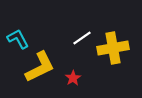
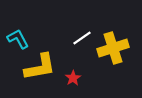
yellow cross: rotated 8 degrees counterclockwise
yellow L-shape: rotated 16 degrees clockwise
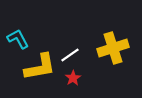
white line: moved 12 px left, 17 px down
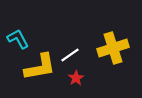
red star: moved 3 px right
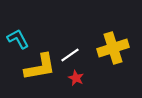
red star: rotated 14 degrees counterclockwise
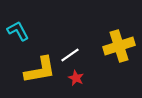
cyan L-shape: moved 8 px up
yellow cross: moved 6 px right, 2 px up
yellow L-shape: moved 3 px down
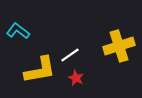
cyan L-shape: rotated 25 degrees counterclockwise
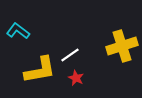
yellow cross: moved 3 px right
